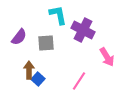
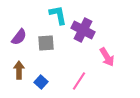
brown arrow: moved 10 px left
blue square: moved 3 px right, 3 px down
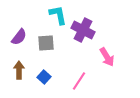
blue square: moved 3 px right, 5 px up
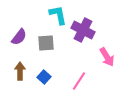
brown arrow: moved 1 px right, 1 px down
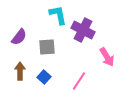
gray square: moved 1 px right, 4 px down
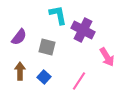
gray square: rotated 18 degrees clockwise
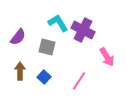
cyan L-shape: moved 8 px down; rotated 20 degrees counterclockwise
purple semicircle: moved 1 px left
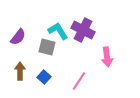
cyan L-shape: moved 8 px down
pink arrow: rotated 24 degrees clockwise
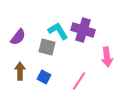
purple cross: rotated 10 degrees counterclockwise
blue square: rotated 16 degrees counterclockwise
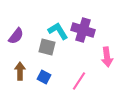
purple semicircle: moved 2 px left, 1 px up
